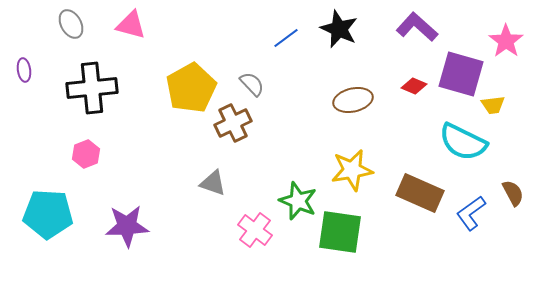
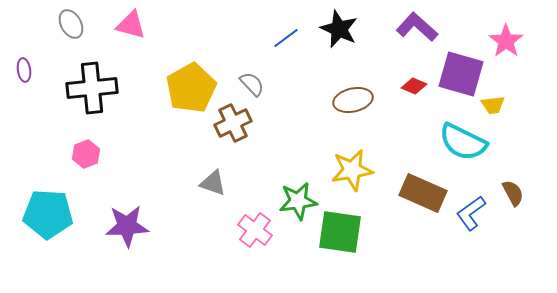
brown rectangle: moved 3 px right
green star: rotated 30 degrees counterclockwise
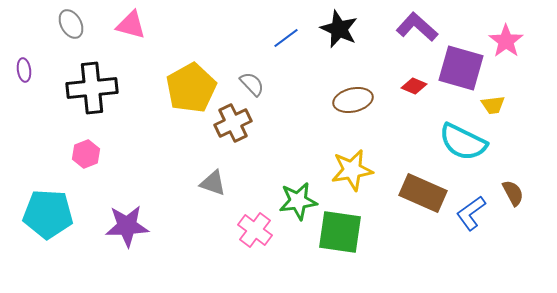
purple square: moved 6 px up
